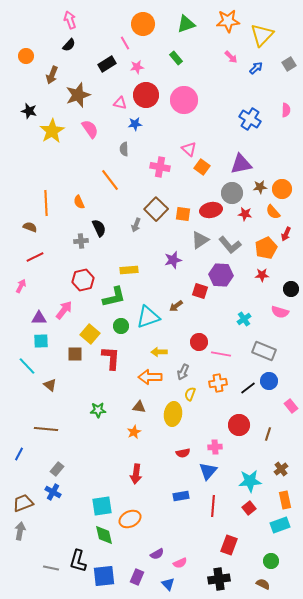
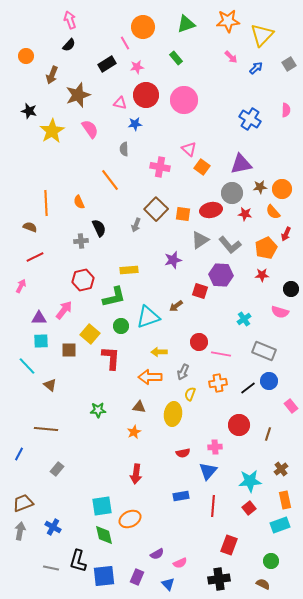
orange circle at (143, 24): moved 3 px down
brown square at (75, 354): moved 6 px left, 4 px up
blue cross at (53, 492): moved 35 px down
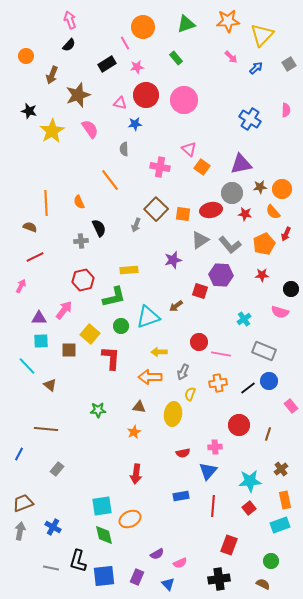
orange pentagon at (266, 248): moved 2 px left, 4 px up
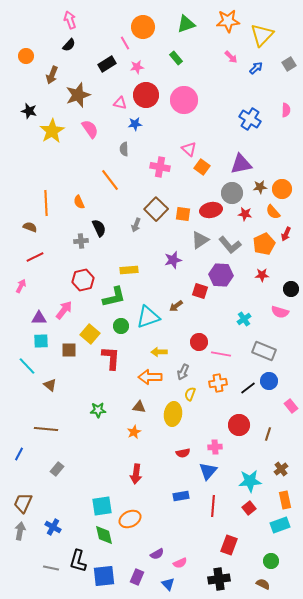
brown trapezoid at (23, 503): rotated 45 degrees counterclockwise
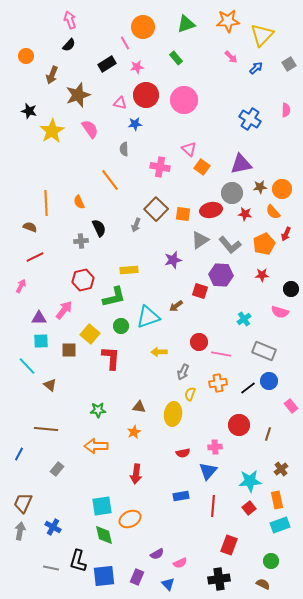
orange arrow at (150, 377): moved 54 px left, 69 px down
orange rectangle at (285, 500): moved 8 px left
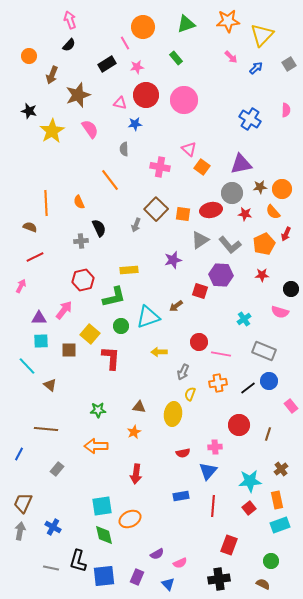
orange circle at (26, 56): moved 3 px right
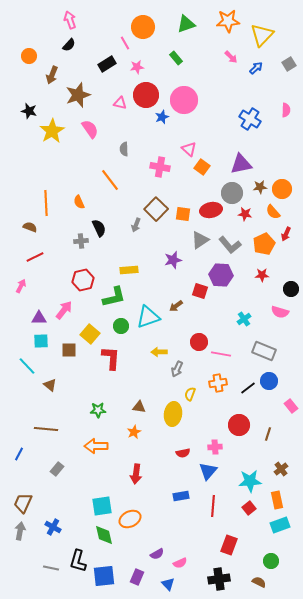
blue star at (135, 124): moved 27 px right, 7 px up; rotated 16 degrees counterclockwise
gray arrow at (183, 372): moved 6 px left, 3 px up
brown semicircle at (263, 584): moved 4 px left, 2 px up
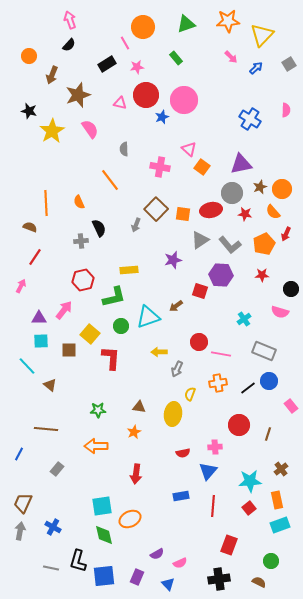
brown star at (260, 187): rotated 16 degrees counterclockwise
red line at (35, 257): rotated 30 degrees counterclockwise
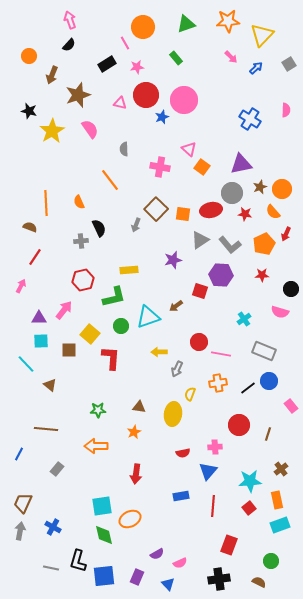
cyan line at (27, 366): moved 1 px left, 2 px up
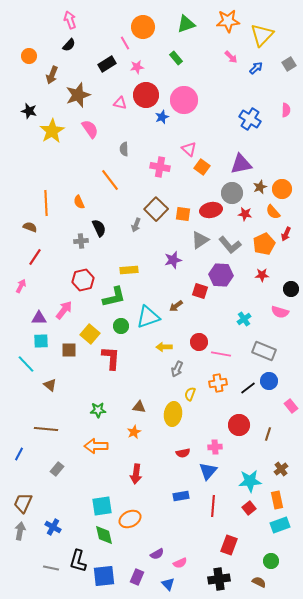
yellow arrow at (159, 352): moved 5 px right, 5 px up
